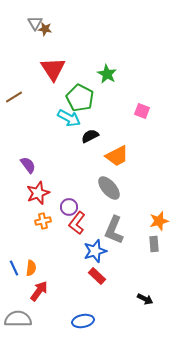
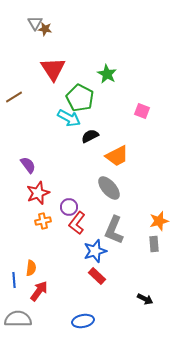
blue line: moved 12 px down; rotated 21 degrees clockwise
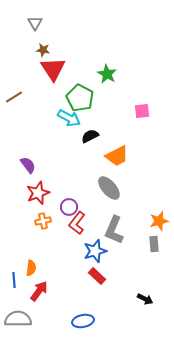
brown star: moved 2 px left, 21 px down
pink square: rotated 28 degrees counterclockwise
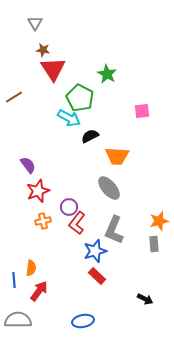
orange trapezoid: rotated 30 degrees clockwise
red star: moved 2 px up
gray semicircle: moved 1 px down
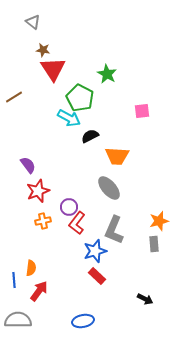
gray triangle: moved 2 px left, 1 px up; rotated 21 degrees counterclockwise
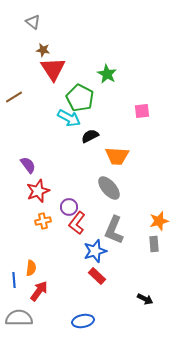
gray semicircle: moved 1 px right, 2 px up
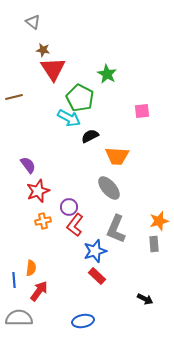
brown line: rotated 18 degrees clockwise
red L-shape: moved 2 px left, 2 px down
gray L-shape: moved 2 px right, 1 px up
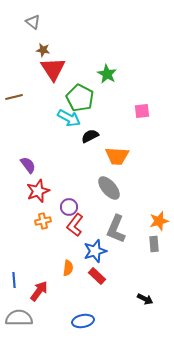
orange semicircle: moved 37 px right
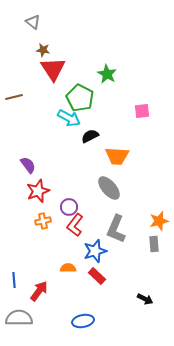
orange semicircle: rotated 98 degrees counterclockwise
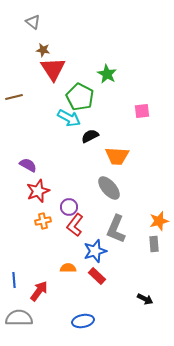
green pentagon: moved 1 px up
purple semicircle: rotated 24 degrees counterclockwise
